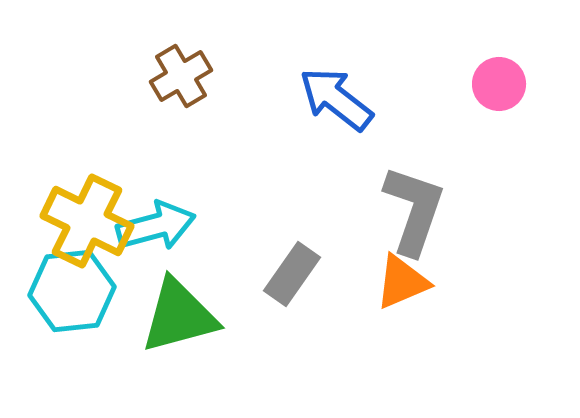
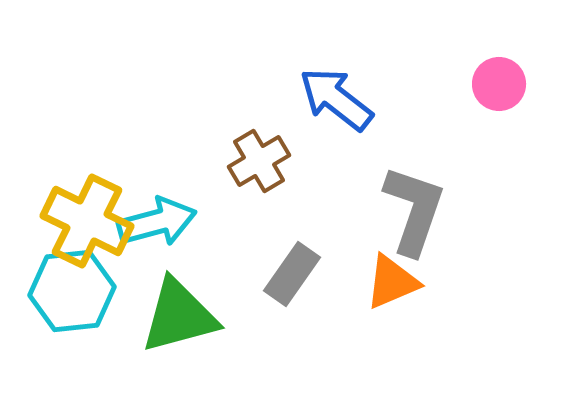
brown cross: moved 78 px right, 85 px down
cyan arrow: moved 1 px right, 4 px up
orange triangle: moved 10 px left
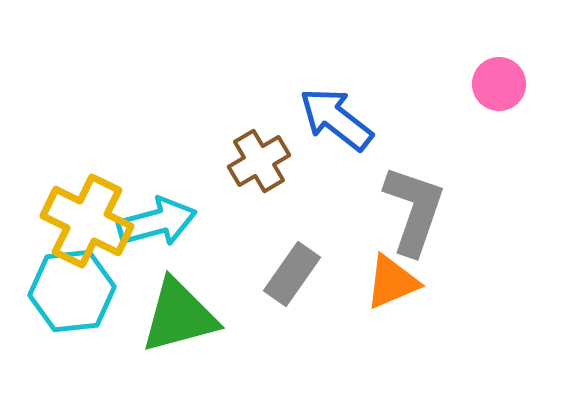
blue arrow: moved 20 px down
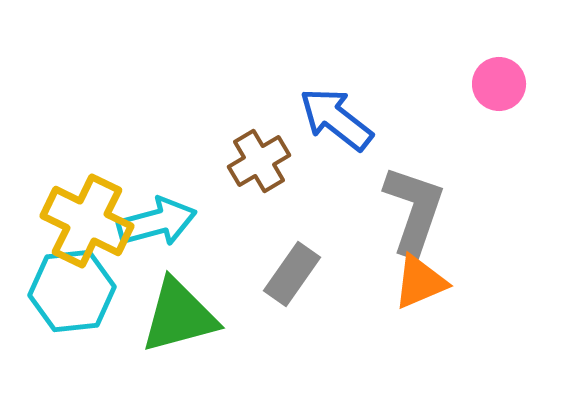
orange triangle: moved 28 px right
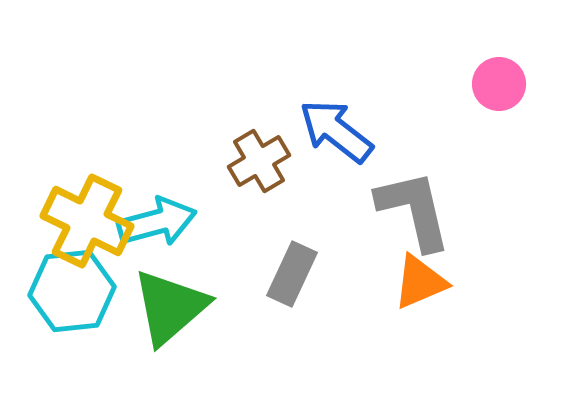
blue arrow: moved 12 px down
gray L-shape: rotated 32 degrees counterclockwise
gray rectangle: rotated 10 degrees counterclockwise
green triangle: moved 9 px left, 9 px up; rotated 26 degrees counterclockwise
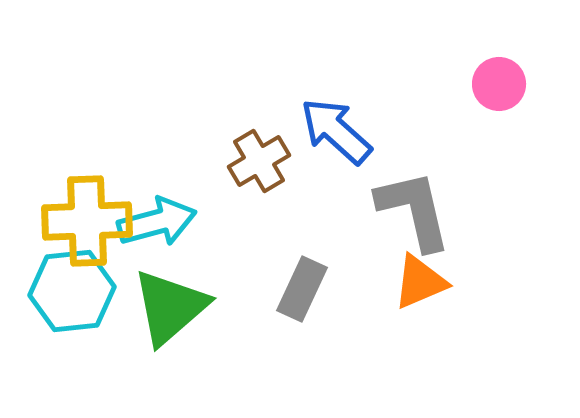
blue arrow: rotated 4 degrees clockwise
yellow cross: rotated 28 degrees counterclockwise
gray rectangle: moved 10 px right, 15 px down
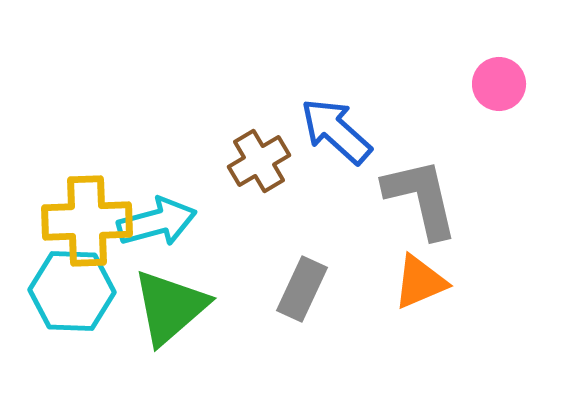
gray L-shape: moved 7 px right, 12 px up
cyan hexagon: rotated 8 degrees clockwise
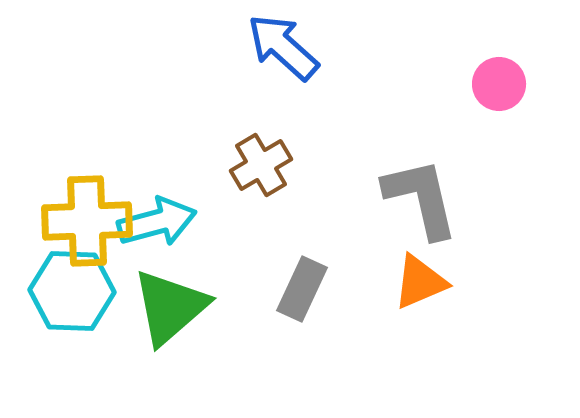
blue arrow: moved 53 px left, 84 px up
brown cross: moved 2 px right, 4 px down
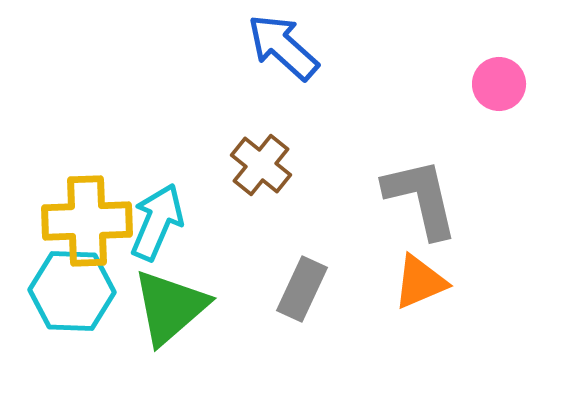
brown cross: rotated 20 degrees counterclockwise
cyan arrow: rotated 52 degrees counterclockwise
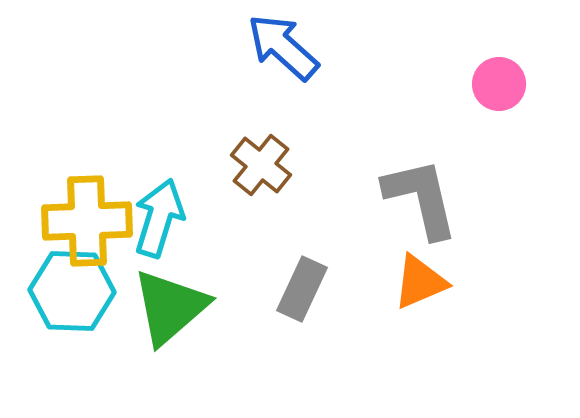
cyan arrow: moved 2 px right, 4 px up; rotated 6 degrees counterclockwise
